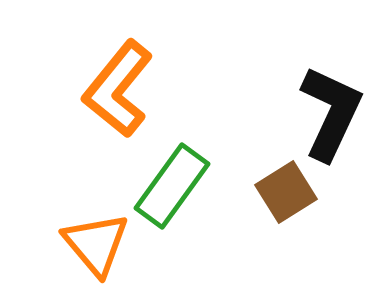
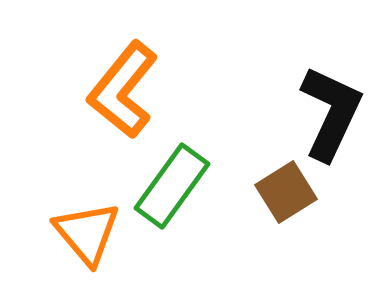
orange L-shape: moved 5 px right, 1 px down
orange triangle: moved 9 px left, 11 px up
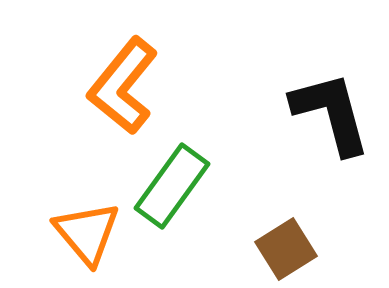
orange L-shape: moved 4 px up
black L-shape: rotated 40 degrees counterclockwise
brown square: moved 57 px down
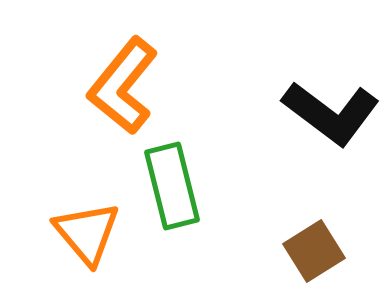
black L-shape: rotated 142 degrees clockwise
green rectangle: rotated 50 degrees counterclockwise
brown square: moved 28 px right, 2 px down
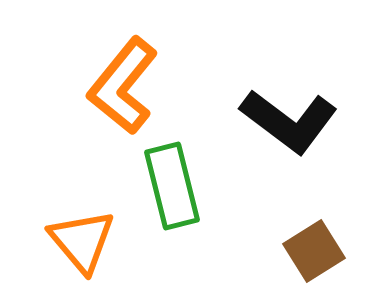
black L-shape: moved 42 px left, 8 px down
orange triangle: moved 5 px left, 8 px down
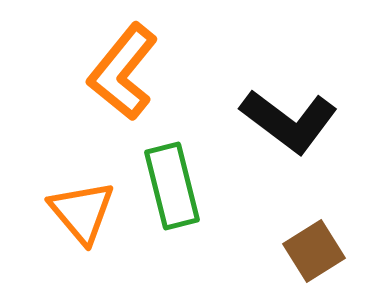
orange L-shape: moved 14 px up
orange triangle: moved 29 px up
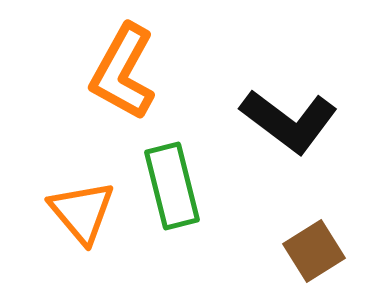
orange L-shape: rotated 10 degrees counterclockwise
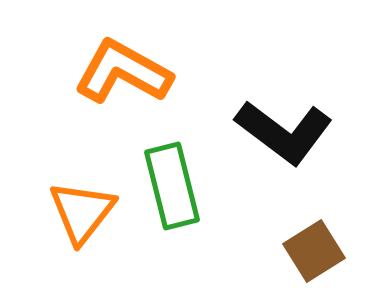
orange L-shape: rotated 90 degrees clockwise
black L-shape: moved 5 px left, 11 px down
orange triangle: rotated 18 degrees clockwise
